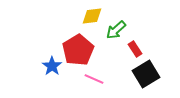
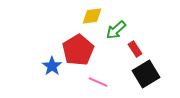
pink line: moved 4 px right, 3 px down
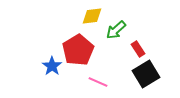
red rectangle: moved 3 px right
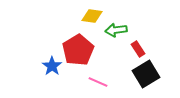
yellow diamond: rotated 15 degrees clockwise
green arrow: rotated 35 degrees clockwise
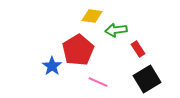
black square: moved 1 px right, 5 px down
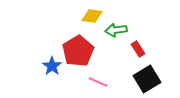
red pentagon: moved 1 px down
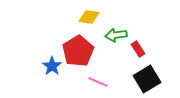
yellow diamond: moved 3 px left, 1 px down
green arrow: moved 5 px down
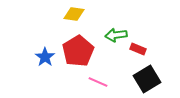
yellow diamond: moved 15 px left, 3 px up
red rectangle: rotated 35 degrees counterclockwise
blue star: moved 7 px left, 9 px up
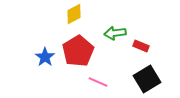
yellow diamond: rotated 35 degrees counterclockwise
green arrow: moved 1 px left, 2 px up
red rectangle: moved 3 px right, 3 px up
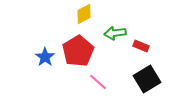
yellow diamond: moved 10 px right
pink line: rotated 18 degrees clockwise
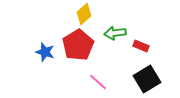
yellow diamond: rotated 15 degrees counterclockwise
red pentagon: moved 6 px up
blue star: moved 5 px up; rotated 18 degrees counterclockwise
